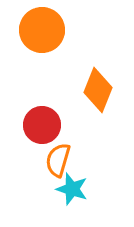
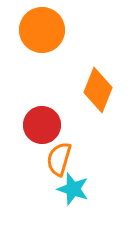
orange semicircle: moved 1 px right, 1 px up
cyan star: moved 1 px right
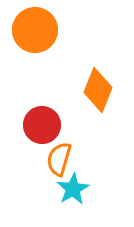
orange circle: moved 7 px left
cyan star: rotated 24 degrees clockwise
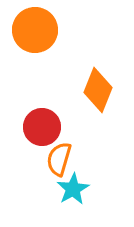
red circle: moved 2 px down
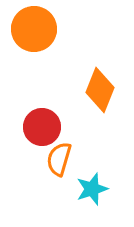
orange circle: moved 1 px left, 1 px up
orange diamond: moved 2 px right
cyan star: moved 19 px right; rotated 12 degrees clockwise
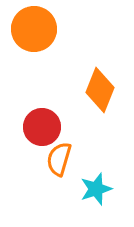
cyan star: moved 4 px right
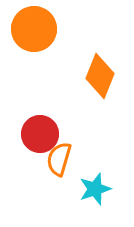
orange diamond: moved 14 px up
red circle: moved 2 px left, 7 px down
cyan star: moved 1 px left
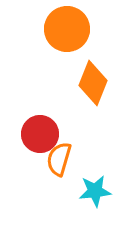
orange circle: moved 33 px right
orange diamond: moved 7 px left, 7 px down
cyan star: moved 2 px down; rotated 12 degrees clockwise
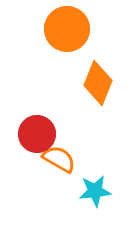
orange diamond: moved 5 px right
red circle: moved 3 px left
orange semicircle: rotated 104 degrees clockwise
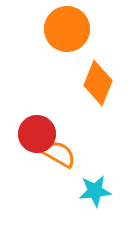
orange semicircle: moved 5 px up
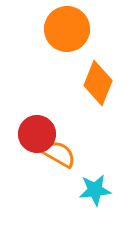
cyan star: moved 1 px up
